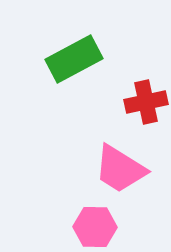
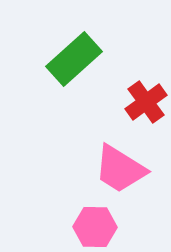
green rectangle: rotated 14 degrees counterclockwise
red cross: rotated 24 degrees counterclockwise
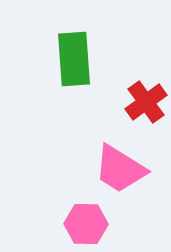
green rectangle: rotated 52 degrees counterclockwise
pink hexagon: moved 9 px left, 3 px up
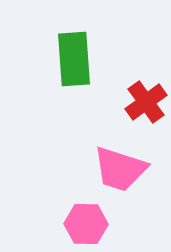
pink trapezoid: rotated 14 degrees counterclockwise
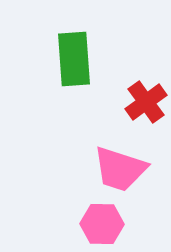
pink hexagon: moved 16 px right
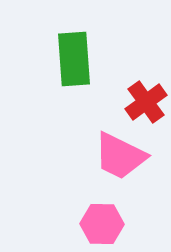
pink trapezoid: moved 13 px up; rotated 8 degrees clockwise
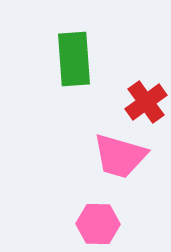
pink trapezoid: rotated 10 degrees counterclockwise
pink hexagon: moved 4 px left
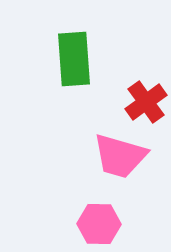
pink hexagon: moved 1 px right
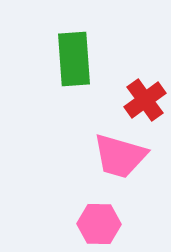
red cross: moved 1 px left, 2 px up
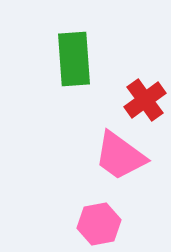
pink trapezoid: rotated 20 degrees clockwise
pink hexagon: rotated 12 degrees counterclockwise
